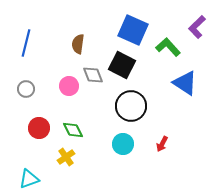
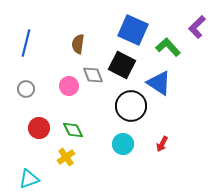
blue triangle: moved 26 px left
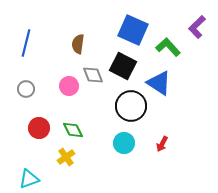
black square: moved 1 px right, 1 px down
cyan circle: moved 1 px right, 1 px up
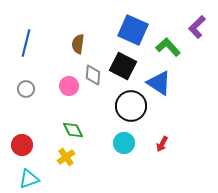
gray diamond: rotated 25 degrees clockwise
red circle: moved 17 px left, 17 px down
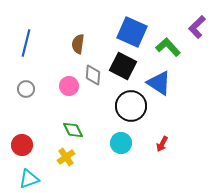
blue square: moved 1 px left, 2 px down
cyan circle: moved 3 px left
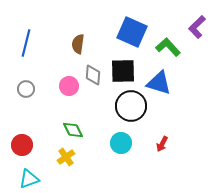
black square: moved 5 px down; rotated 28 degrees counterclockwise
blue triangle: rotated 16 degrees counterclockwise
